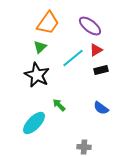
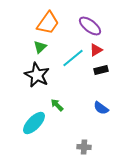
green arrow: moved 2 px left
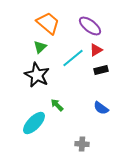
orange trapezoid: rotated 85 degrees counterclockwise
gray cross: moved 2 px left, 3 px up
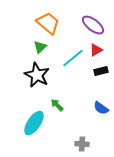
purple ellipse: moved 3 px right, 1 px up
black rectangle: moved 1 px down
cyan ellipse: rotated 10 degrees counterclockwise
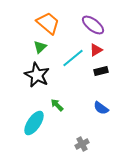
gray cross: rotated 32 degrees counterclockwise
